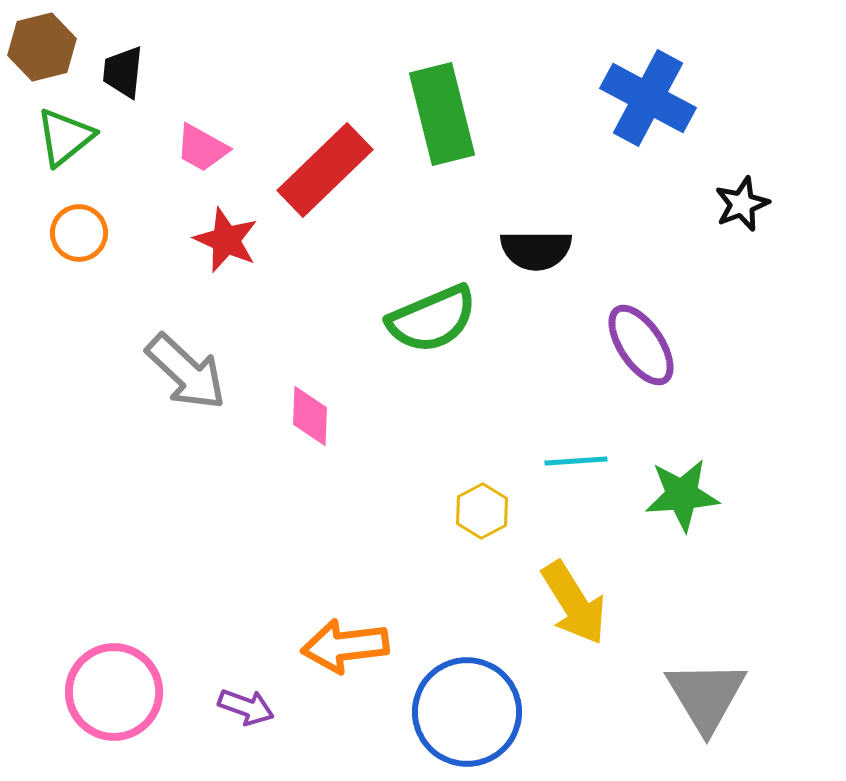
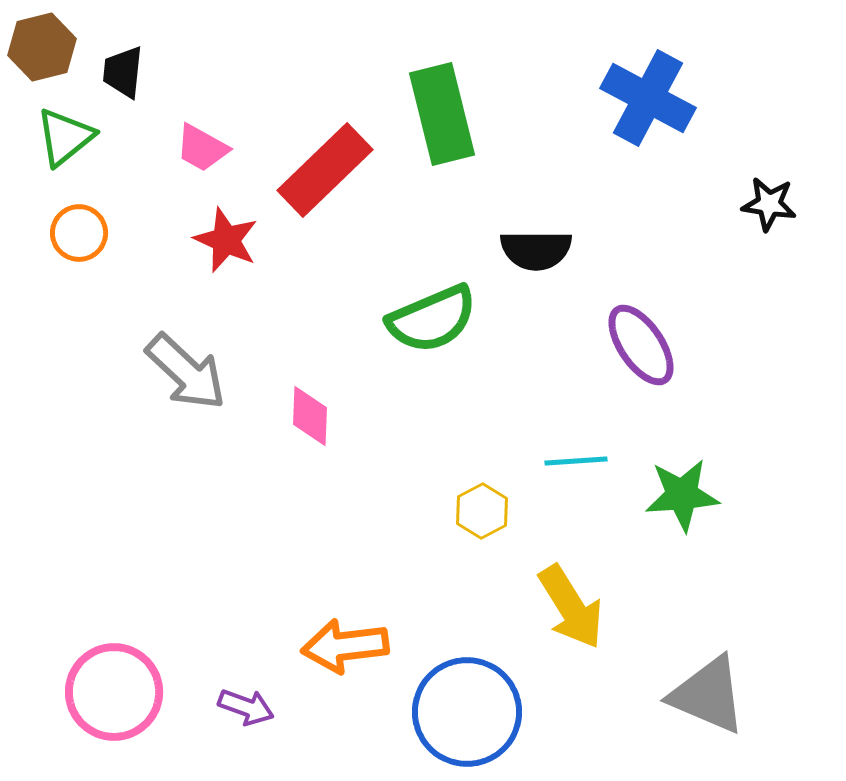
black star: moved 27 px right; rotated 30 degrees clockwise
yellow arrow: moved 3 px left, 4 px down
gray triangle: moved 2 px right, 1 px up; rotated 36 degrees counterclockwise
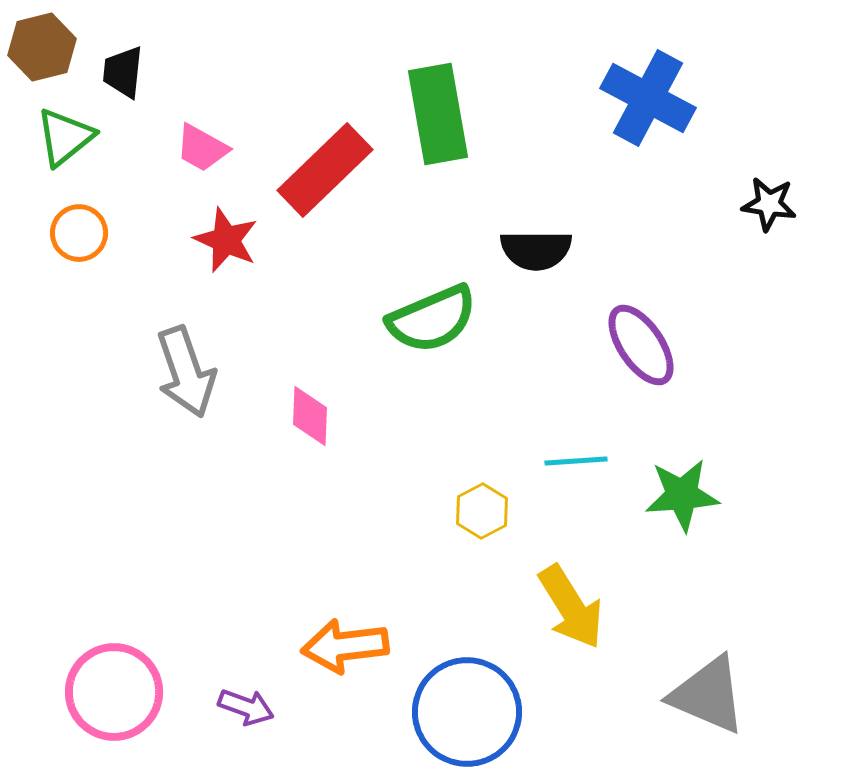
green rectangle: moved 4 px left; rotated 4 degrees clockwise
gray arrow: rotated 28 degrees clockwise
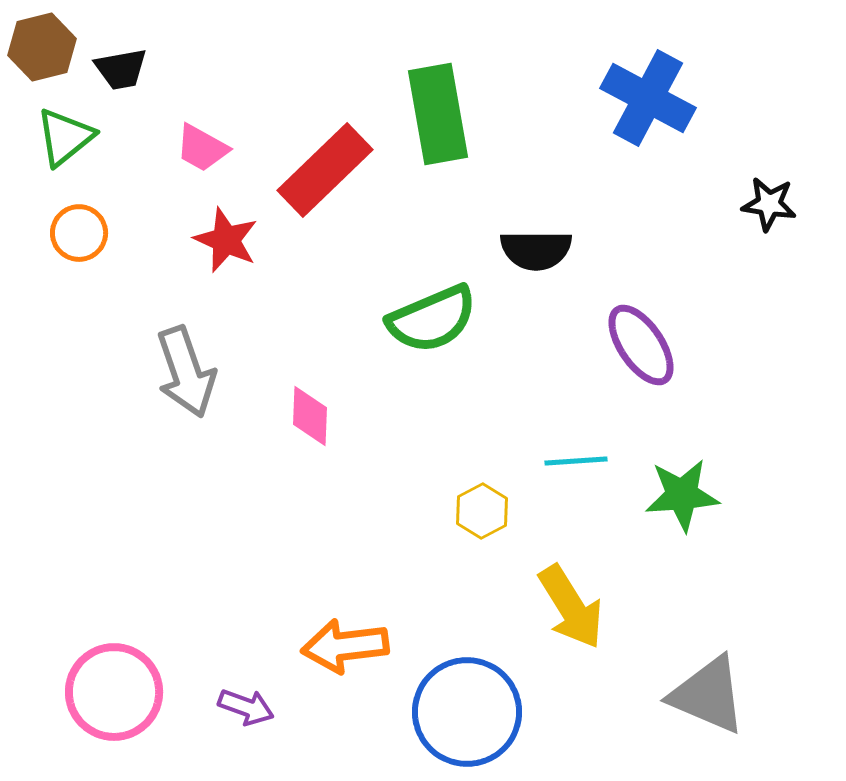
black trapezoid: moved 2 px left, 3 px up; rotated 106 degrees counterclockwise
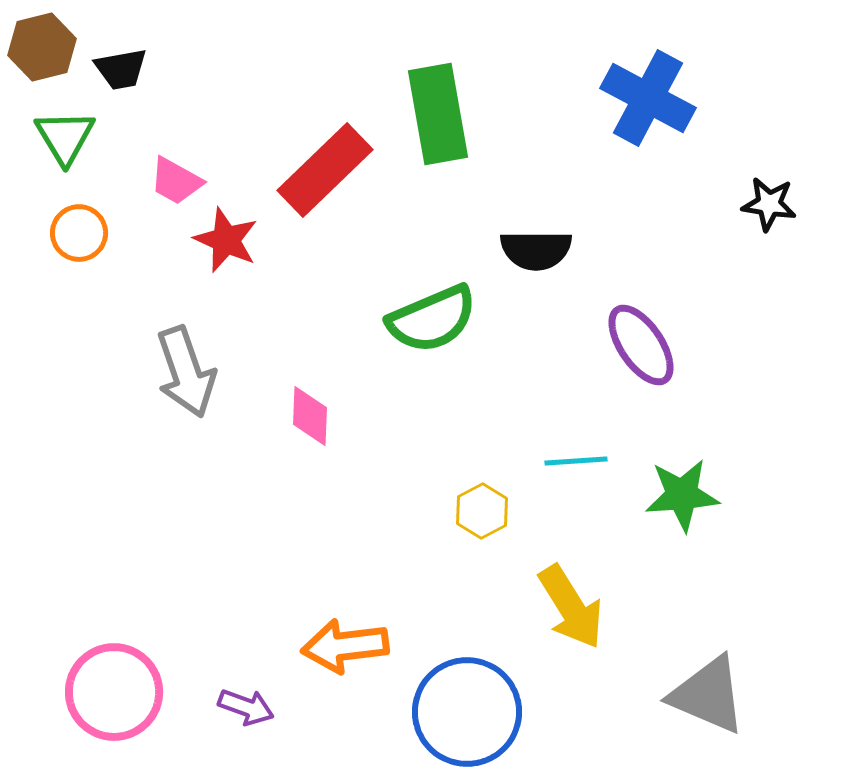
green triangle: rotated 22 degrees counterclockwise
pink trapezoid: moved 26 px left, 33 px down
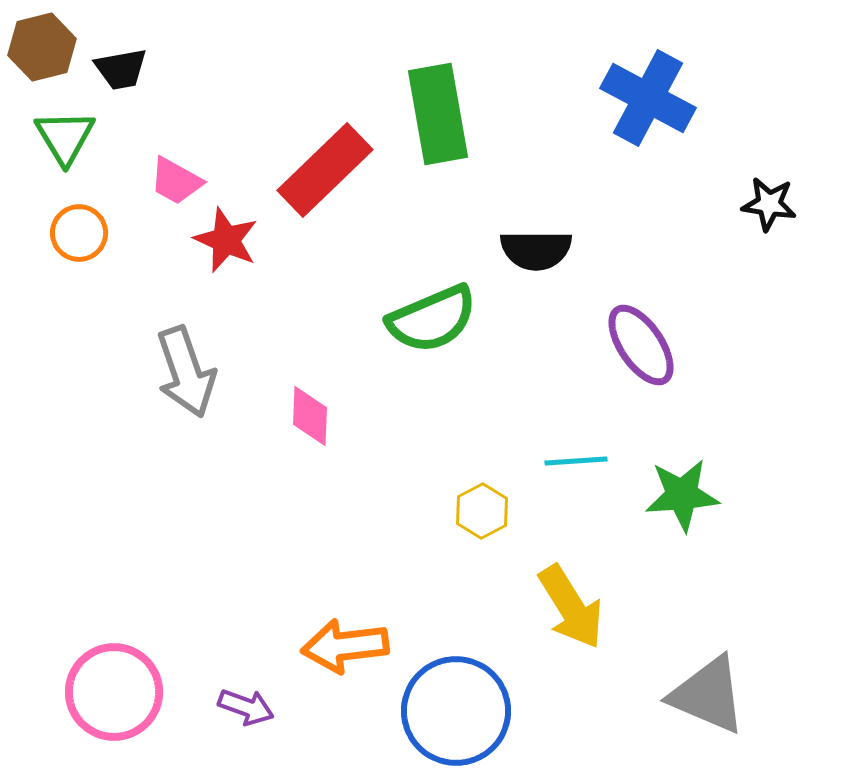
blue circle: moved 11 px left, 1 px up
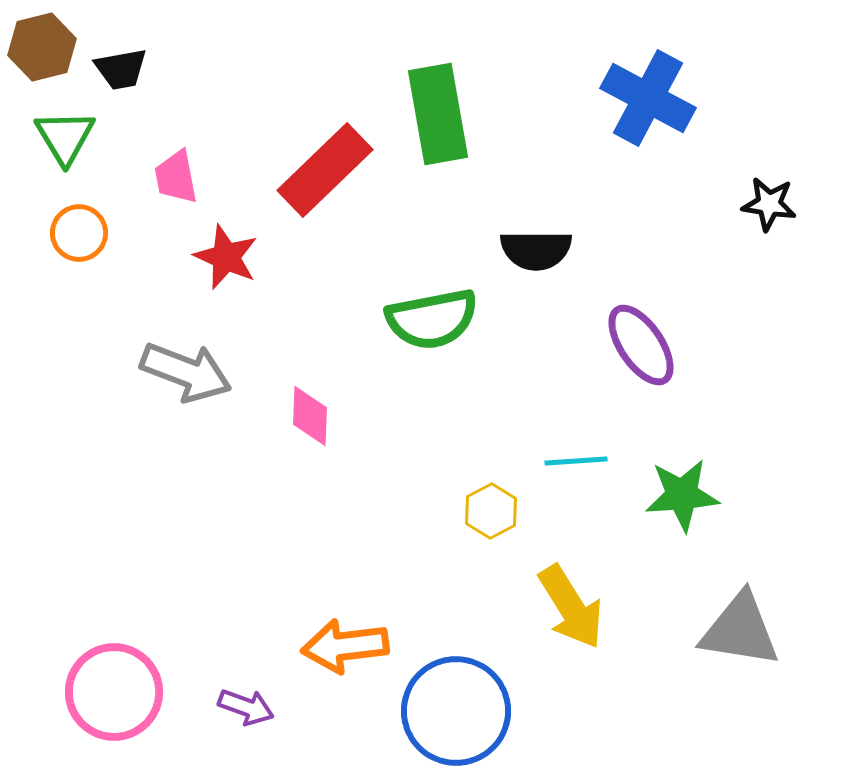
pink trapezoid: moved 4 px up; rotated 50 degrees clockwise
red star: moved 17 px down
green semicircle: rotated 12 degrees clockwise
gray arrow: rotated 50 degrees counterclockwise
yellow hexagon: moved 9 px right
gray triangle: moved 32 px right, 65 px up; rotated 14 degrees counterclockwise
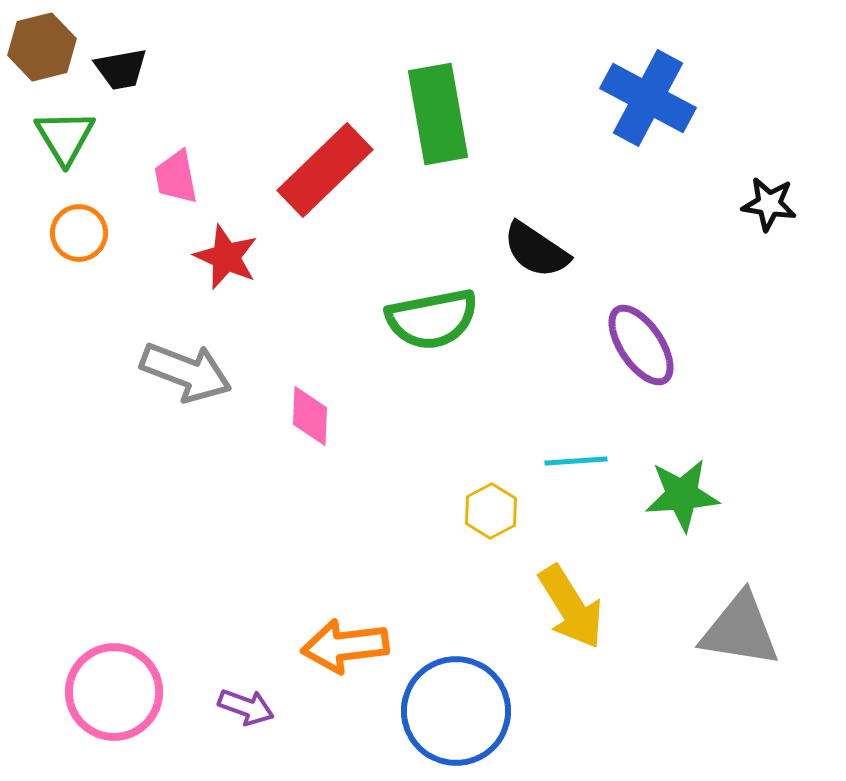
black semicircle: rotated 34 degrees clockwise
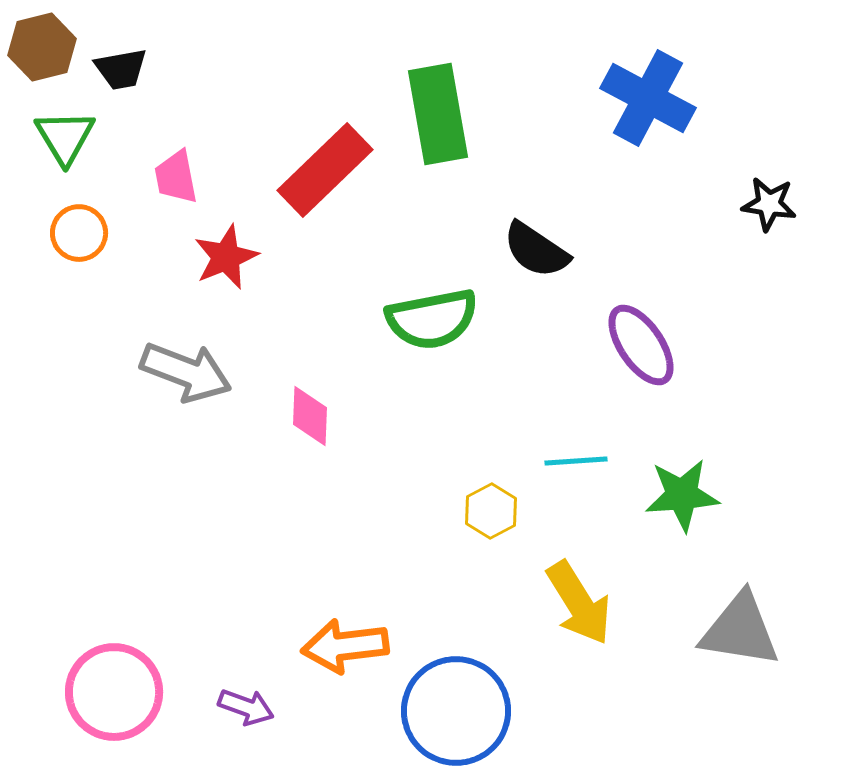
red star: rotated 26 degrees clockwise
yellow arrow: moved 8 px right, 4 px up
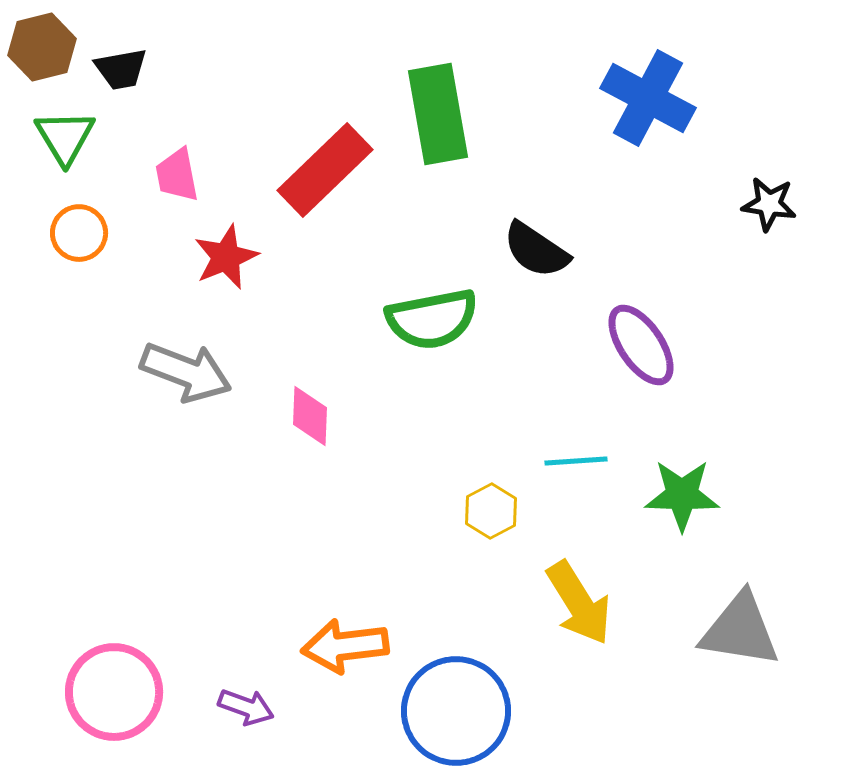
pink trapezoid: moved 1 px right, 2 px up
green star: rotated 6 degrees clockwise
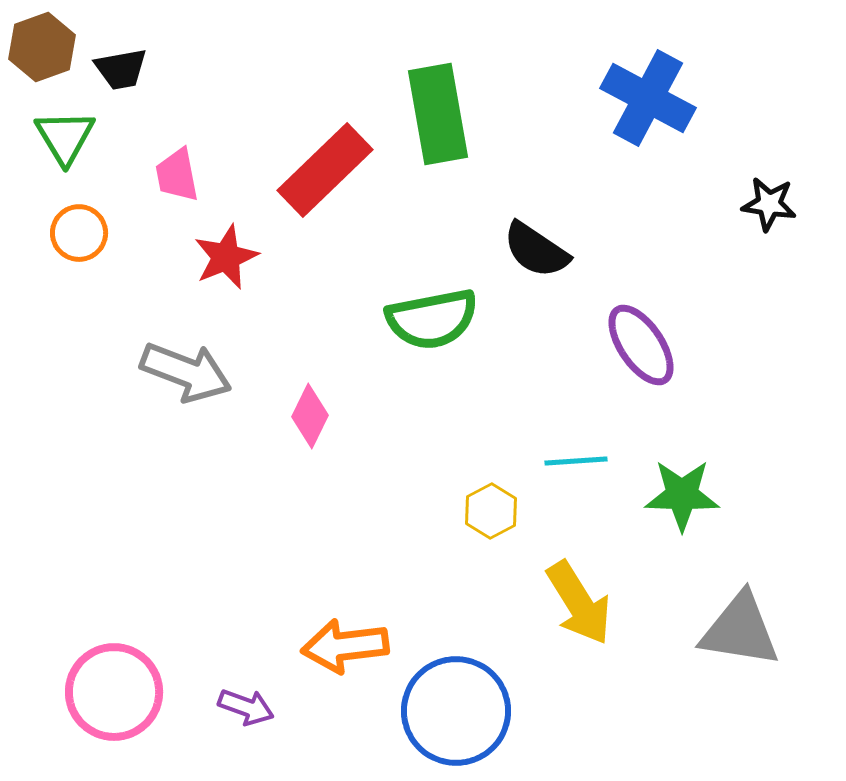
brown hexagon: rotated 6 degrees counterclockwise
pink diamond: rotated 24 degrees clockwise
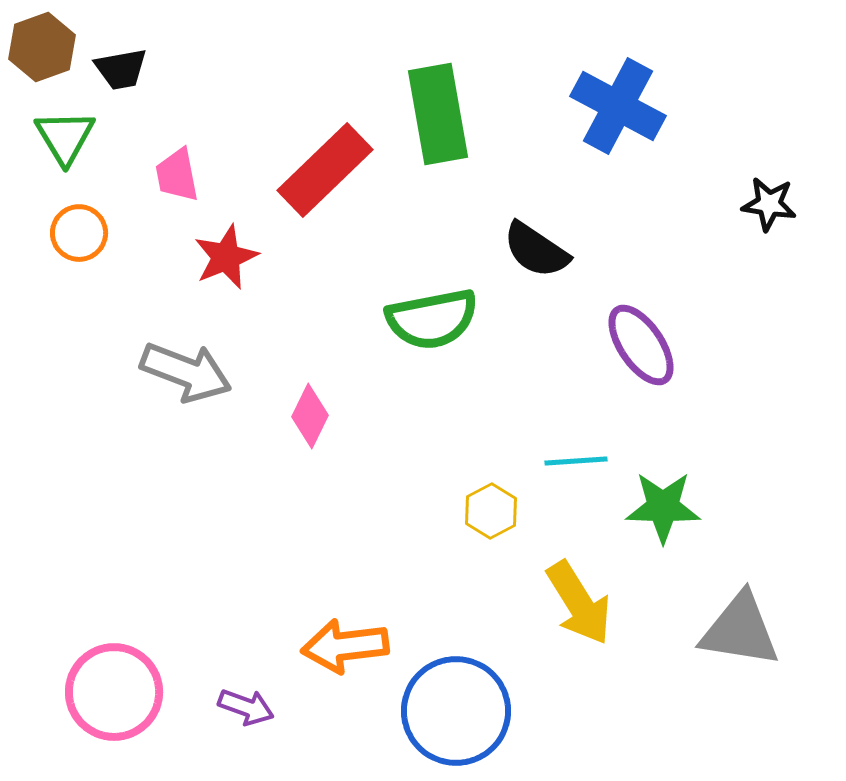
blue cross: moved 30 px left, 8 px down
green star: moved 19 px left, 12 px down
